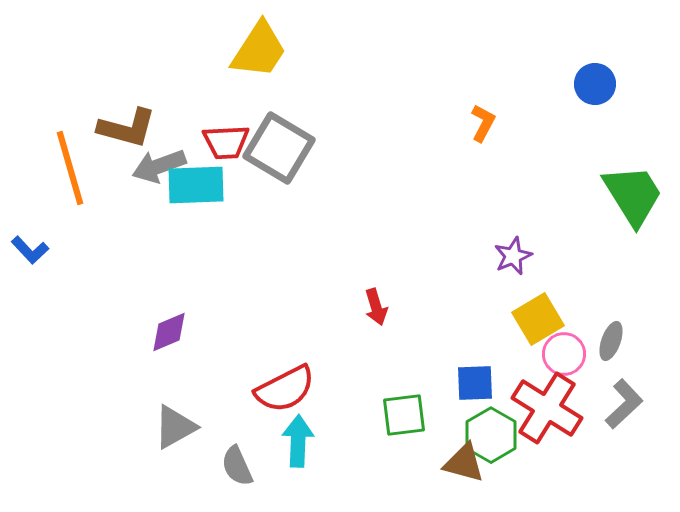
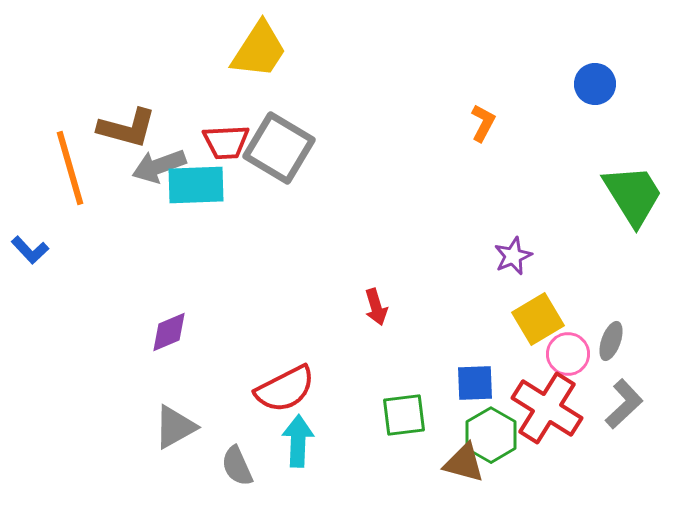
pink circle: moved 4 px right
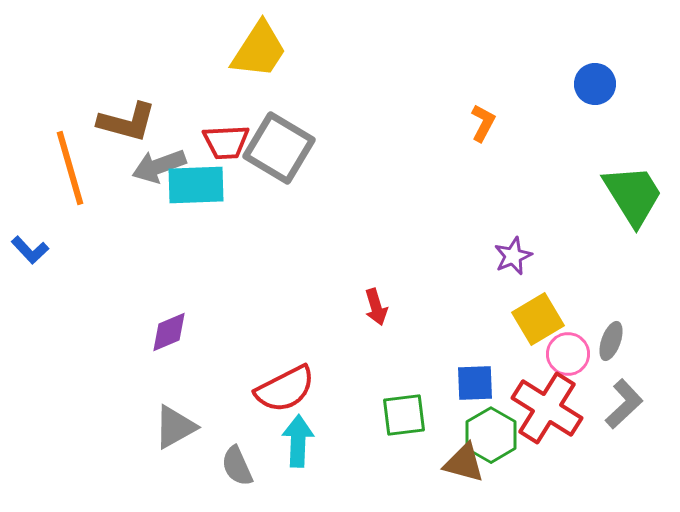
brown L-shape: moved 6 px up
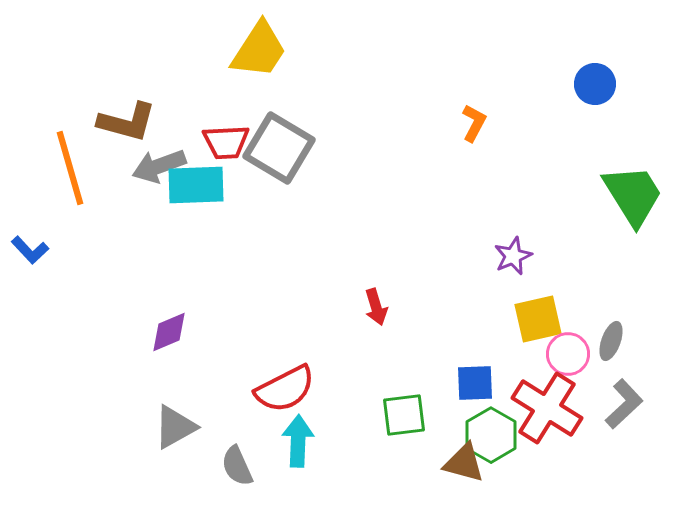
orange L-shape: moved 9 px left
yellow square: rotated 18 degrees clockwise
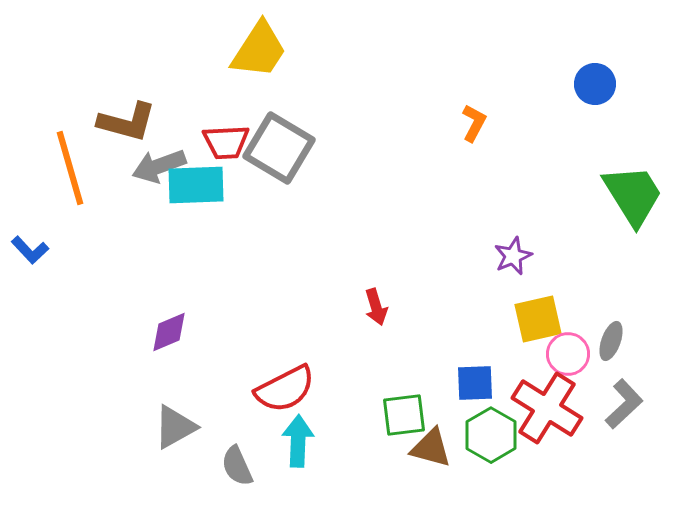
brown triangle: moved 33 px left, 15 px up
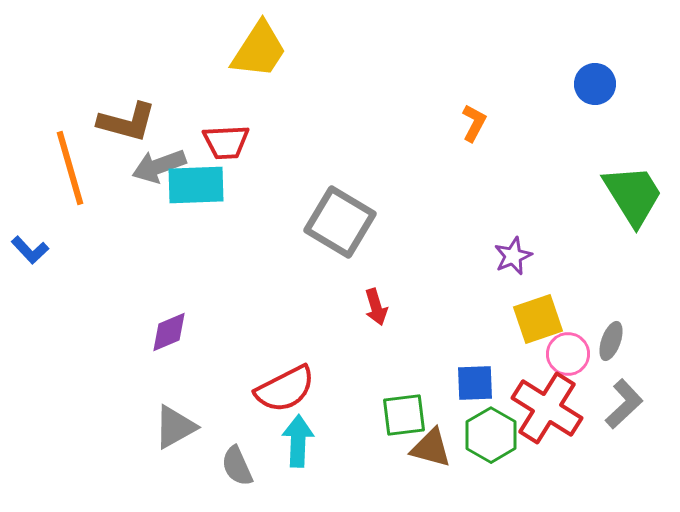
gray square: moved 61 px right, 74 px down
yellow square: rotated 6 degrees counterclockwise
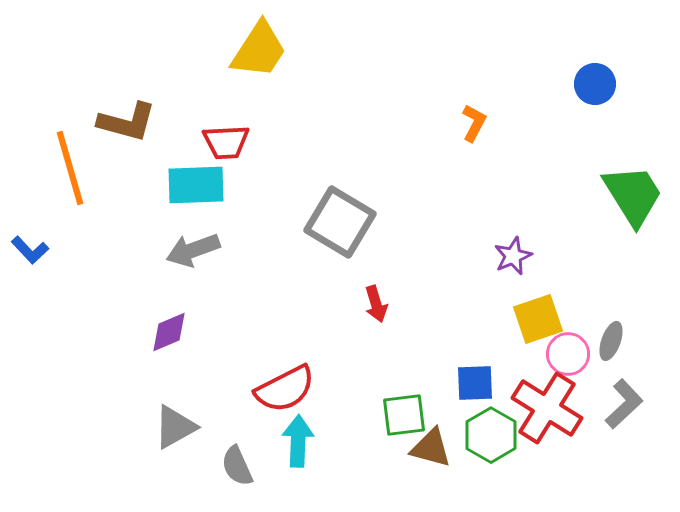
gray arrow: moved 34 px right, 84 px down
red arrow: moved 3 px up
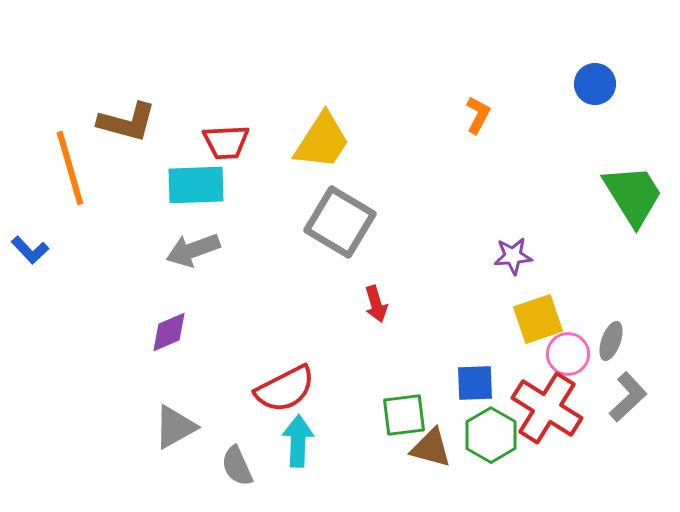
yellow trapezoid: moved 63 px right, 91 px down
orange L-shape: moved 4 px right, 8 px up
purple star: rotated 18 degrees clockwise
gray L-shape: moved 4 px right, 7 px up
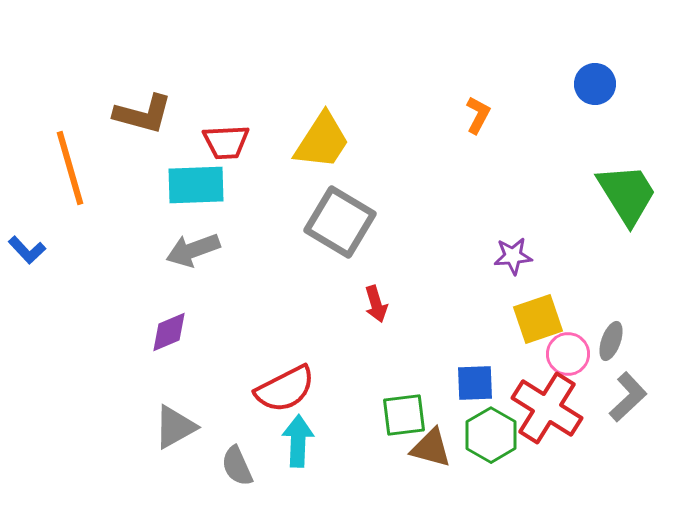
brown L-shape: moved 16 px right, 8 px up
green trapezoid: moved 6 px left, 1 px up
blue L-shape: moved 3 px left
